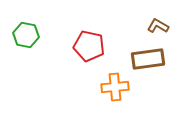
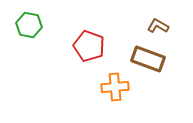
green hexagon: moved 3 px right, 10 px up
red pentagon: rotated 8 degrees clockwise
brown rectangle: rotated 28 degrees clockwise
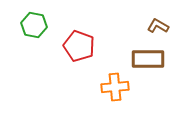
green hexagon: moved 5 px right
red pentagon: moved 10 px left
brown rectangle: rotated 20 degrees counterclockwise
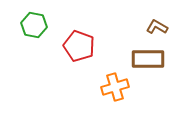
brown L-shape: moved 1 px left, 1 px down
orange cross: rotated 12 degrees counterclockwise
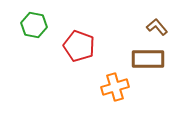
brown L-shape: rotated 20 degrees clockwise
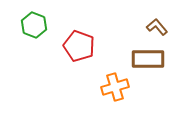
green hexagon: rotated 10 degrees clockwise
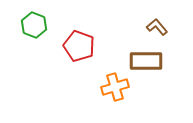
brown rectangle: moved 2 px left, 2 px down
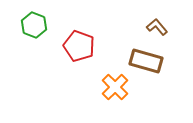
brown rectangle: rotated 16 degrees clockwise
orange cross: rotated 28 degrees counterclockwise
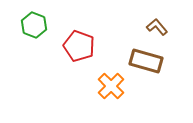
orange cross: moved 4 px left, 1 px up
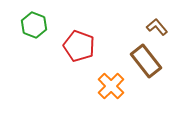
brown rectangle: rotated 36 degrees clockwise
